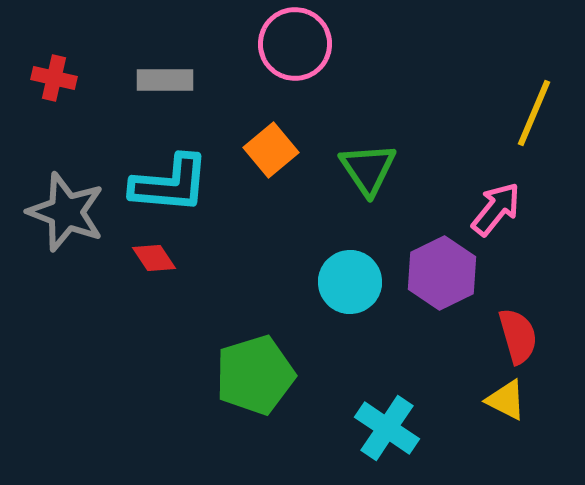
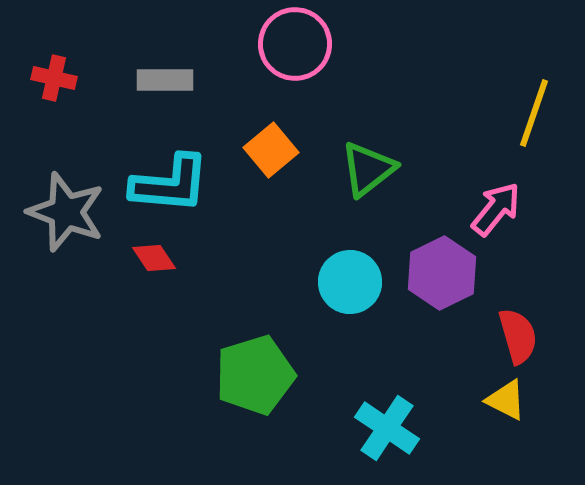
yellow line: rotated 4 degrees counterclockwise
green triangle: rotated 26 degrees clockwise
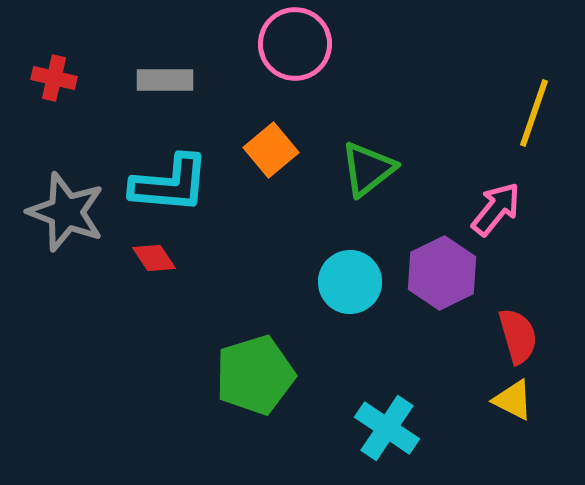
yellow triangle: moved 7 px right
